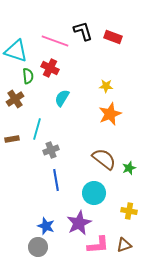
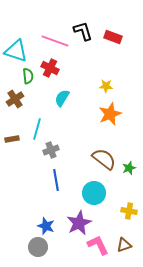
pink L-shape: rotated 110 degrees counterclockwise
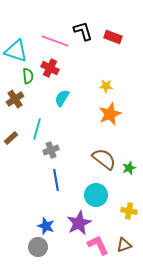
brown rectangle: moved 1 px left, 1 px up; rotated 32 degrees counterclockwise
cyan circle: moved 2 px right, 2 px down
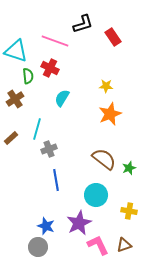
black L-shape: moved 7 px up; rotated 90 degrees clockwise
red rectangle: rotated 36 degrees clockwise
gray cross: moved 2 px left, 1 px up
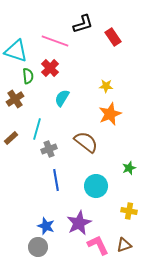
red cross: rotated 18 degrees clockwise
brown semicircle: moved 18 px left, 17 px up
cyan circle: moved 9 px up
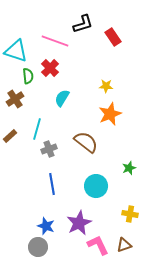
brown rectangle: moved 1 px left, 2 px up
blue line: moved 4 px left, 4 px down
yellow cross: moved 1 px right, 3 px down
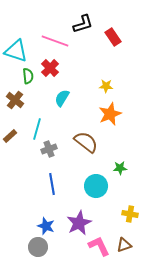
brown cross: moved 1 px down; rotated 18 degrees counterclockwise
green star: moved 9 px left; rotated 16 degrees clockwise
pink L-shape: moved 1 px right, 1 px down
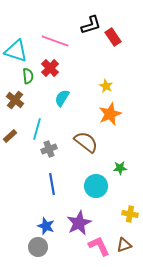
black L-shape: moved 8 px right, 1 px down
yellow star: rotated 24 degrees clockwise
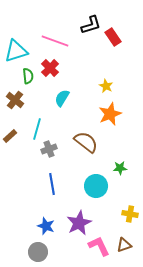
cyan triangle: rotated 35 degrees counterclockwise
gray circle: moved 5 px down
